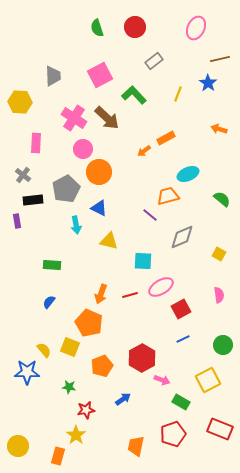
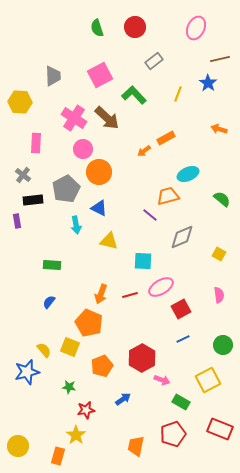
blue star at (27, 372): rotated 15 degrees counterclockwise
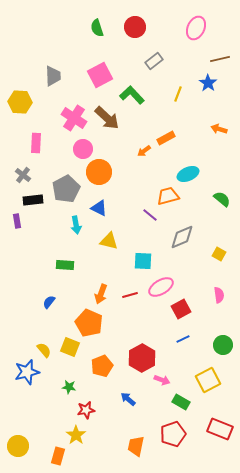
green L-shape at (134, 95): moved 2 px left
green rectangle at (52, 265): moved 13 px right
blue arrow at (123, 399): moved 5 px right; rotated 105 degrees counterclockwise
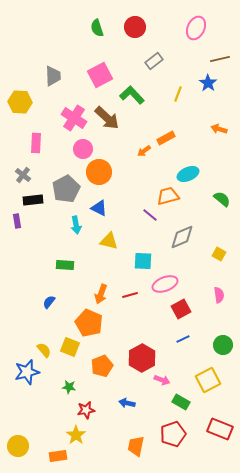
pink ellipse at (161, 287): moved 4 px right, 3 px up; rotated 10 degrees clockwise
blue arrow at (128, 399): moved 1 px left, 4 px down; rotated 28 degrees counterclockwise
orange rectangle at (58, 456): rotated 66 degrees clockwise
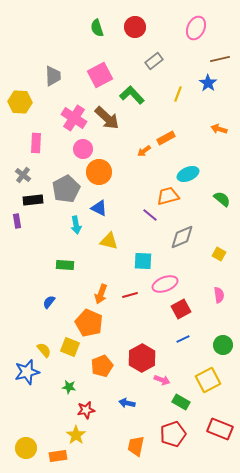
yellow circle at (18, 446): moved 8 px right, 2 px down
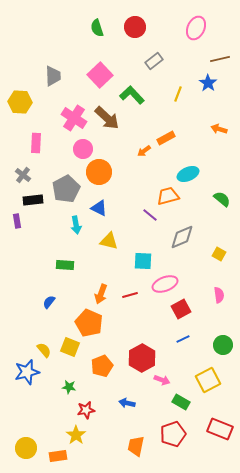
pink square at (100, 75): rotated 15 degrees counterclockwise
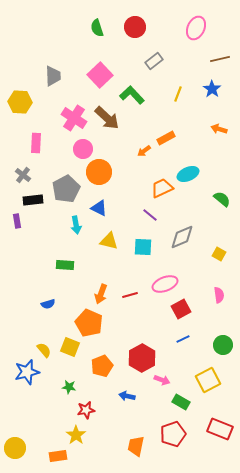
blue star at (208, 83): moved 4 px right, 6 px down
orange trapezoid at (168, 196): moved 6 px left, 8 px up; rotated 10 degrees counterclockwise
cyan square at (143, 261): moved 14 px up
blue semicircle at (49, 302): moved 1 px left, 2 px down; rotated 144 degrees counterclockwise
blue arrow at (127, 403): moved 7 px up
yellow circle at (26, 448): moved 11 px left
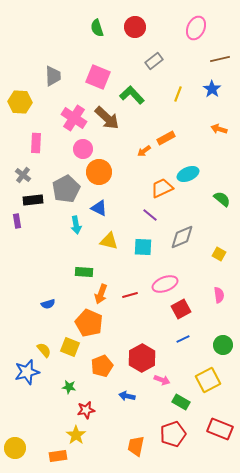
pink square at (100, 75): moved 2 px left, 2 px down; rotated 25 degrees counterclockwise
green rectangle at (65, 265): moved 19 px right, 7 px down
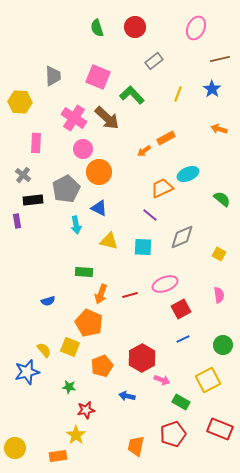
blue semicircle at (48, 304): moved 3 px up
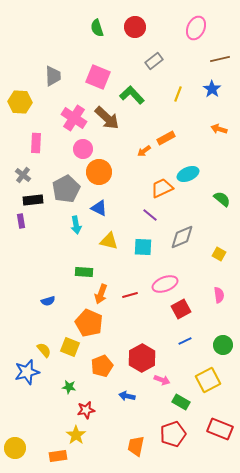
purple rectangle at (17, 221): moved 4 px right
blue line at (183, 339): moved 2 px right, 2 px down
